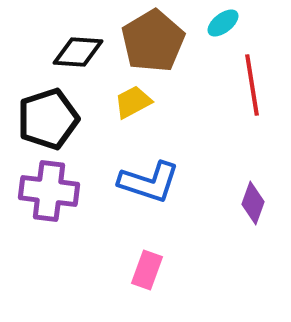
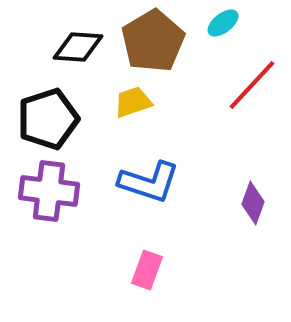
black diamond: moved 5 px up
red line: rotated 52 degrees clockwise
yellow trapezoid: rotated 9 degrees clockwise
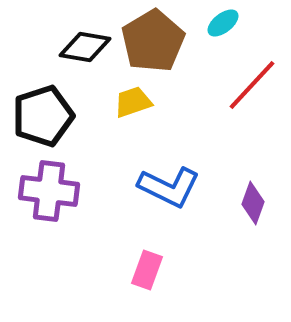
black diamond: moved 7 px right; rotated 6 degrees clockwise
black pentagon: moved 5 px left, 3 px up
blue L-shape: moved 20 px right, 5 px down; rotated 8 degrees clockwise
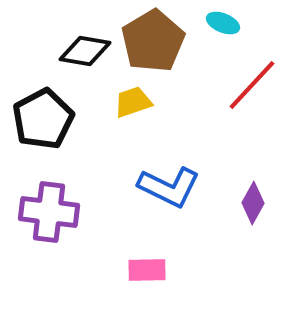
cyan ellipse: rotated 60 degrees clockwise
black diamond: moved 4 px down
black pentagon: moved 3 px down; rotated 10 degrees counterclockwise
purple cross: moved 21 px down
purple diamond: rotated 9 degrees clockwise
pink rectangle: rotated 69 degrees clockwise
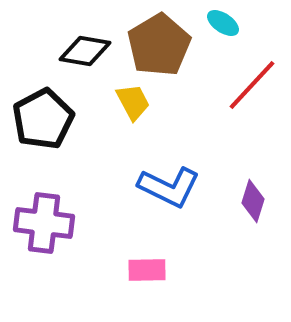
cyan ellipse: rotated 12 degrees clockwise
brown pentagon: moved 6 px right, 4 px down
yellow trapezoid: rotated 81 degrees clockwise
purple diamond: moved 2 px up; rotated 12 degrees counterclockwise
purple cross: moved 5 px left, 11 px down
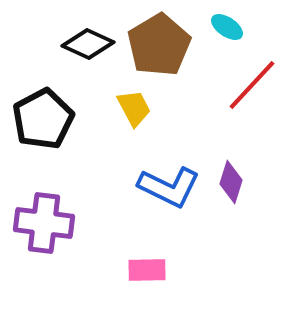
cyan ellipse: moved 4 px right, 4 px down
black diamond: moved 3 px right, 7 px up; rotated 15 degrees clockwise
yellow trapezoid: moved 1 px right, 6 px down
purple diamond: moved 22 px left, 19 px up
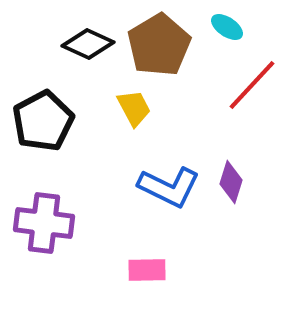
black pentagon: moved 2 px down
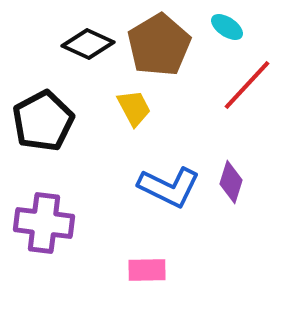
red line: moved 5 px left
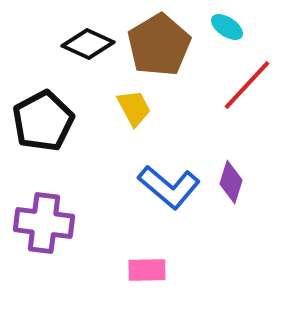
blue L-shape: rotated 14 degrees clockwise
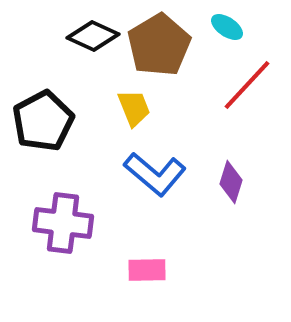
black diamond: moved 5 px right, 8 px up
yellow trapezoid: rotated 6 degrees clockwise
blue L-shape: moved 14 px left, 13 px up
purple cross: moved 19 px right
